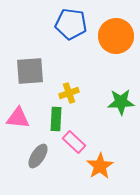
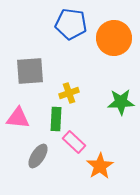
orange circle: moved 2 px left, 2 px down
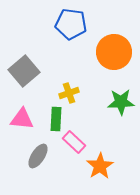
orange circle: moved 14 px down
gray square: moved 6 px left; rotated 36 degrees counterclockwise
pink triangle: moved 4 px right, 1 px down
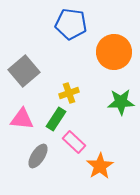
green rectangle: rotated 30 degrees clockwise
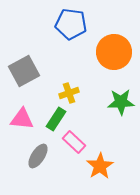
gray square: rotated 12 degrees clockwise
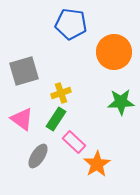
gray square: rotated 12 degrees clockwise
yellow cross: moved 8 px left
pink triangle: rotated 30 degrees clockwise
orange star: moved 3 px left, 2 px up
